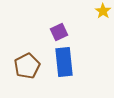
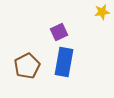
yellow star: moved 1 px left, 1 px down; rotated 28 degrees clockwise
blue rectangle: rotated 16 degrees clockwise
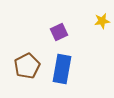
yellow star: moved 9 px down
blue rectangle: moved 2 px left, 7 px down
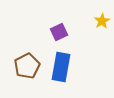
yellow star: rotated 21 degrees counterclockwise
blue rectangle: moved 1 px left, 2 px up
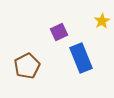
blue rectangle: moved 20 px right, 9 px up; rotated 32 degrees counterclockwise
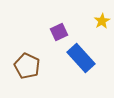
blue rectangle: rotated 20 degrees counterclockwise
brown pentagon: rotated 20 degrees counterclockwise
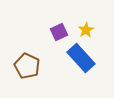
yellow star: moved 16 px left, 9 px down
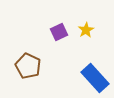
blue rectangle: moved 14 px right, 20 px down
brown pentagon: moved 1 px right
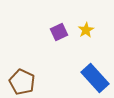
brown pentagon: moved 6 px left, 16 px down
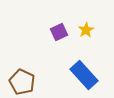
blue rectangle: moved 11 px left, 3 px up
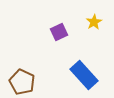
yellow star: moved 8 px right, 8 px up
